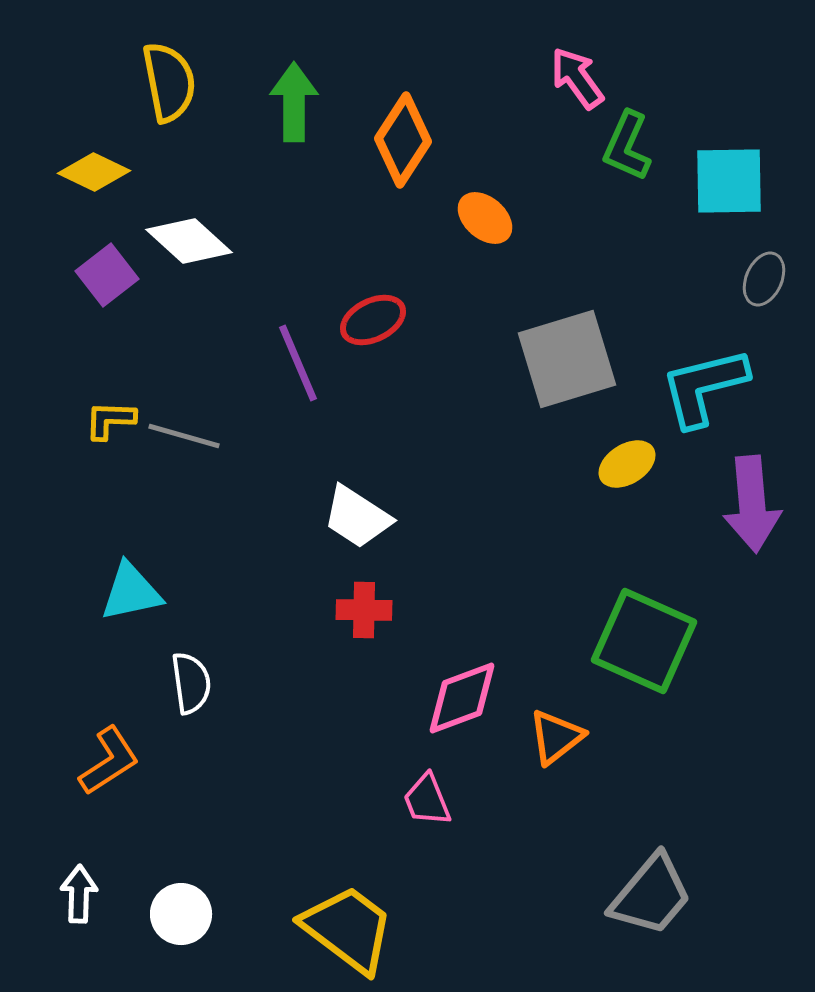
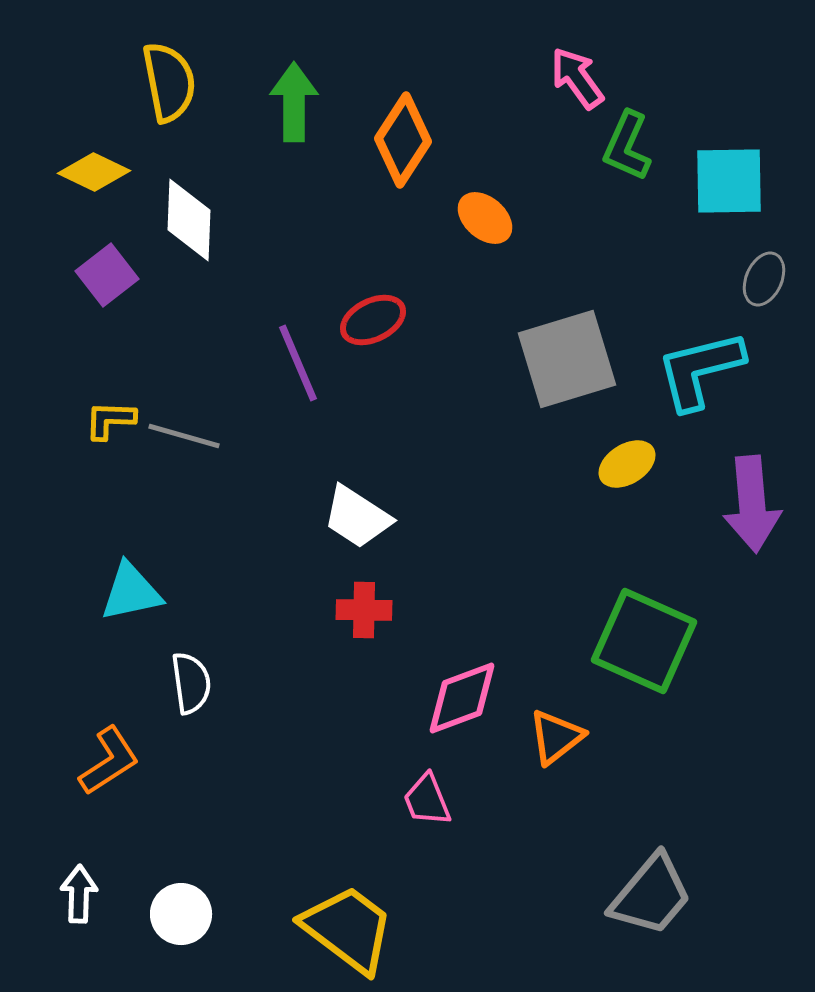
white diamond: moved 21 px up; rotated 50 degrees clockwise
cyan L-shape: moved 4 px left, 17 px up
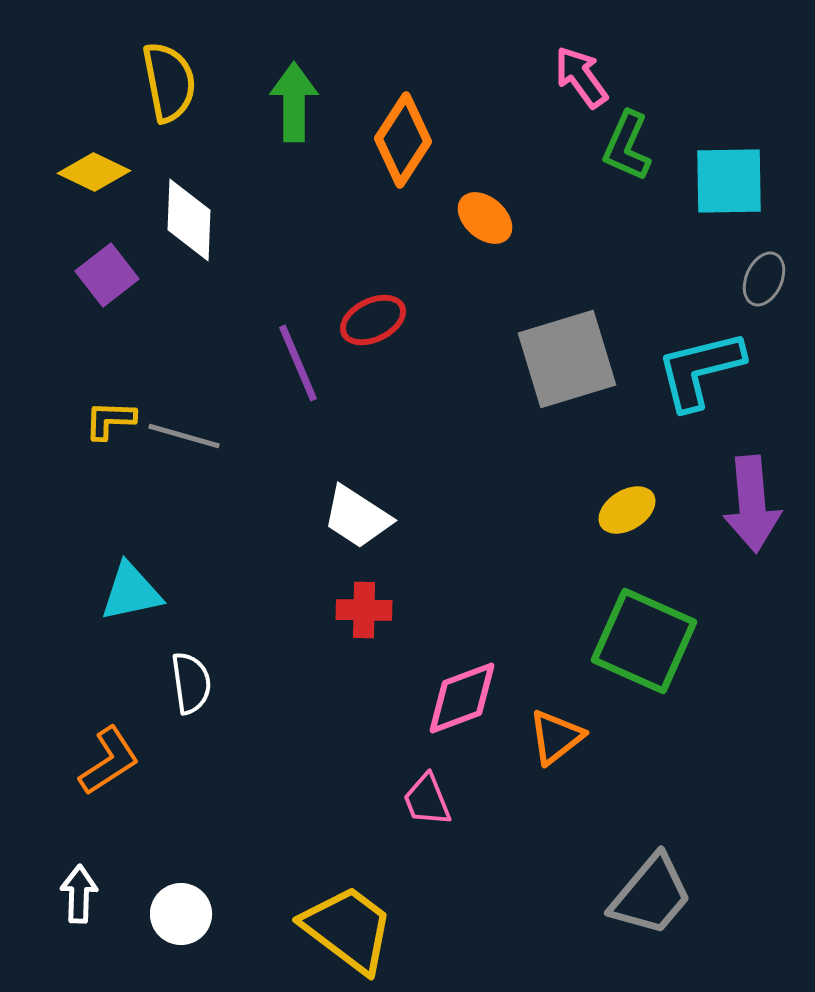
pink arrow: moved 4 px right, 1 px up
yellow ellipse: moved 46 px down
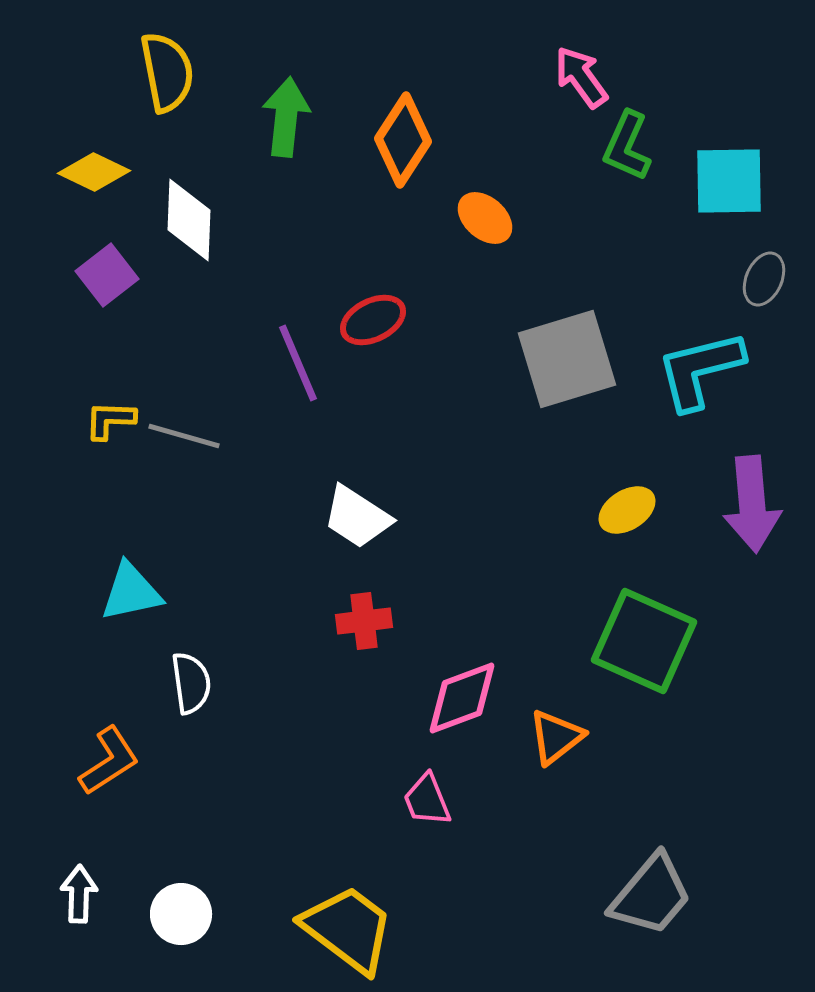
yellow semicircle: moved 2 px left, 10 px up
green arrow: moved 8 px left, 15 px down; rotated 6 degrees clockwise
red cross: moved 11 px down; rotated 8 degrees counterclockwise
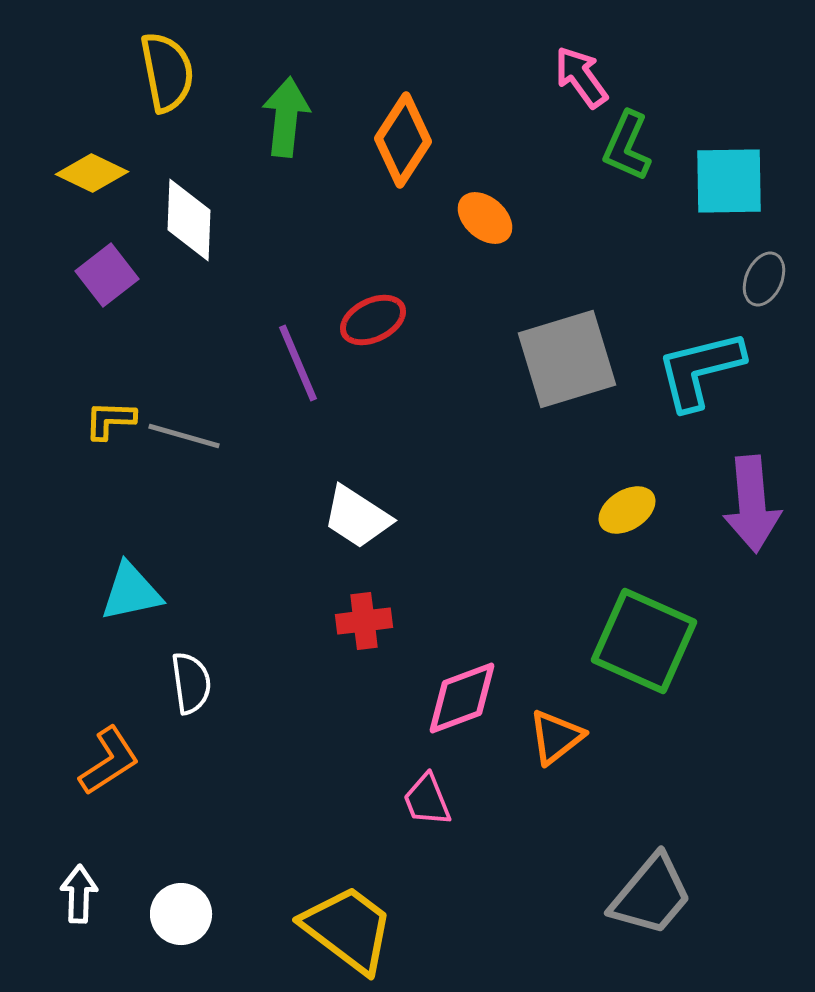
yellow diamond: moved 2 px left, 1 px down
